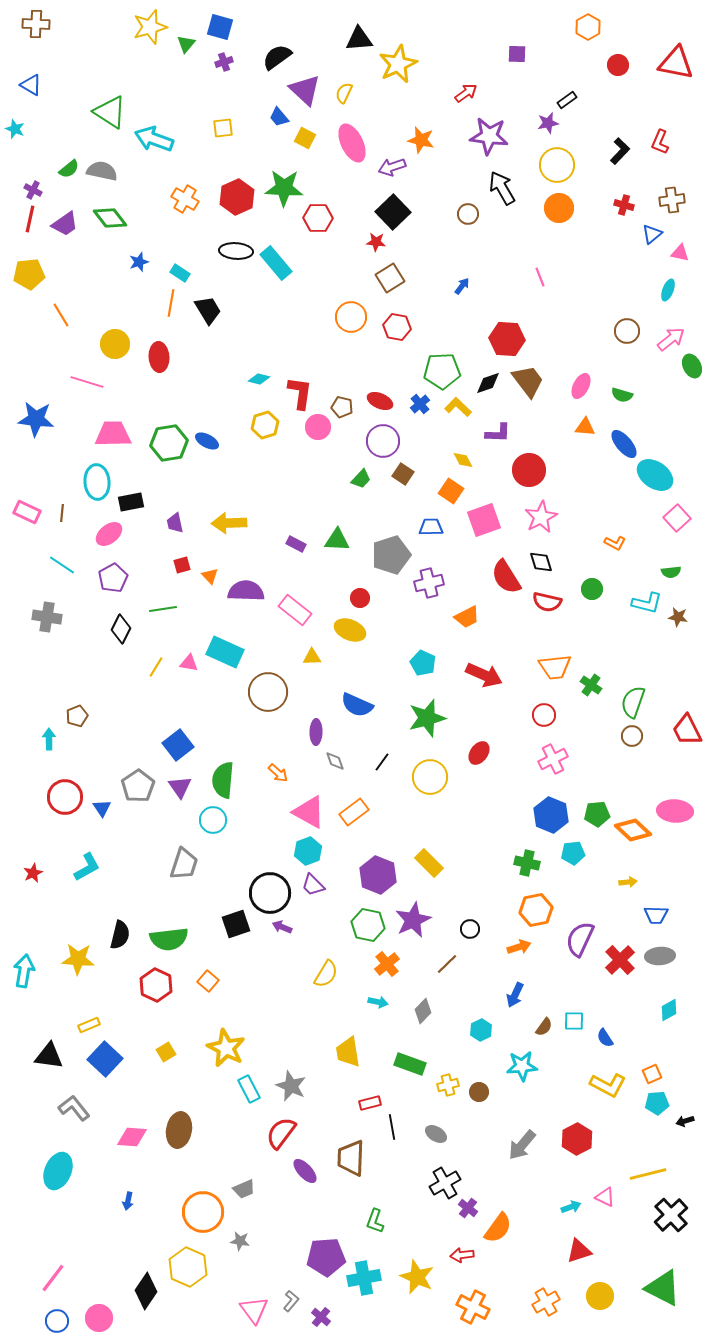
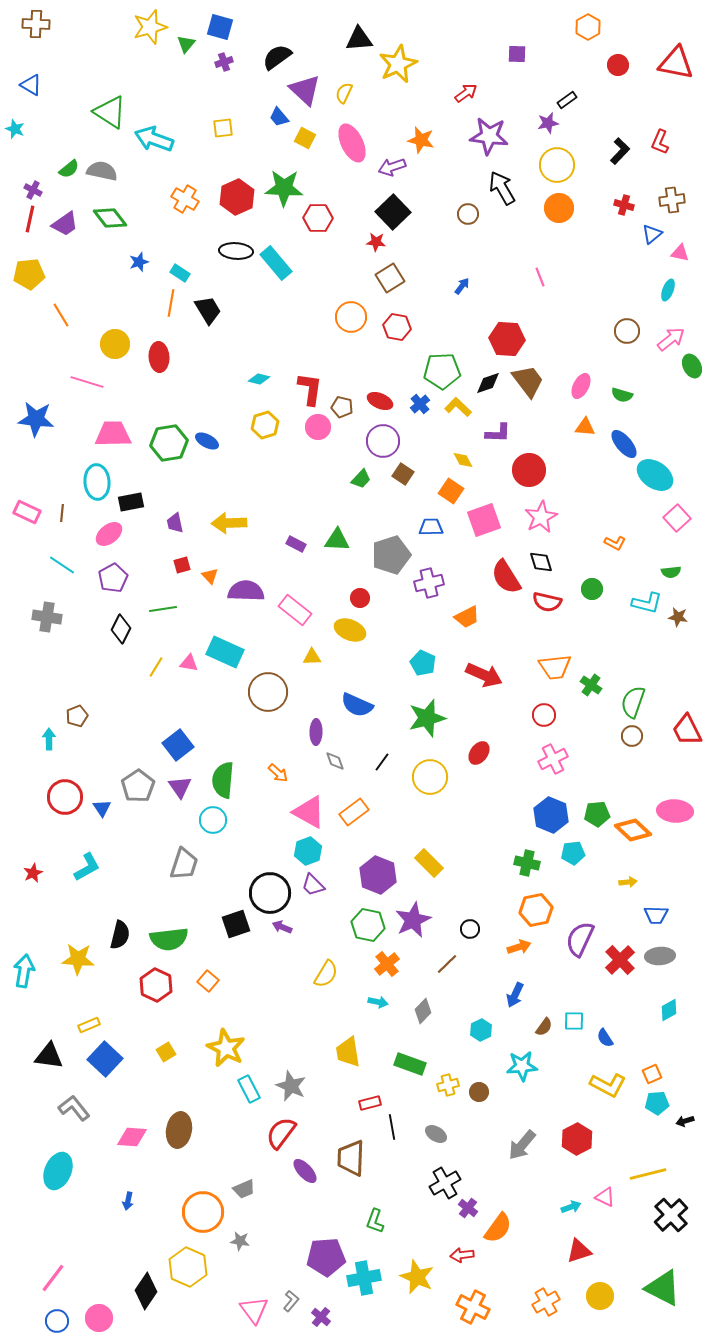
red L-shape at (300, 393): moved 10 px right, 4 px up
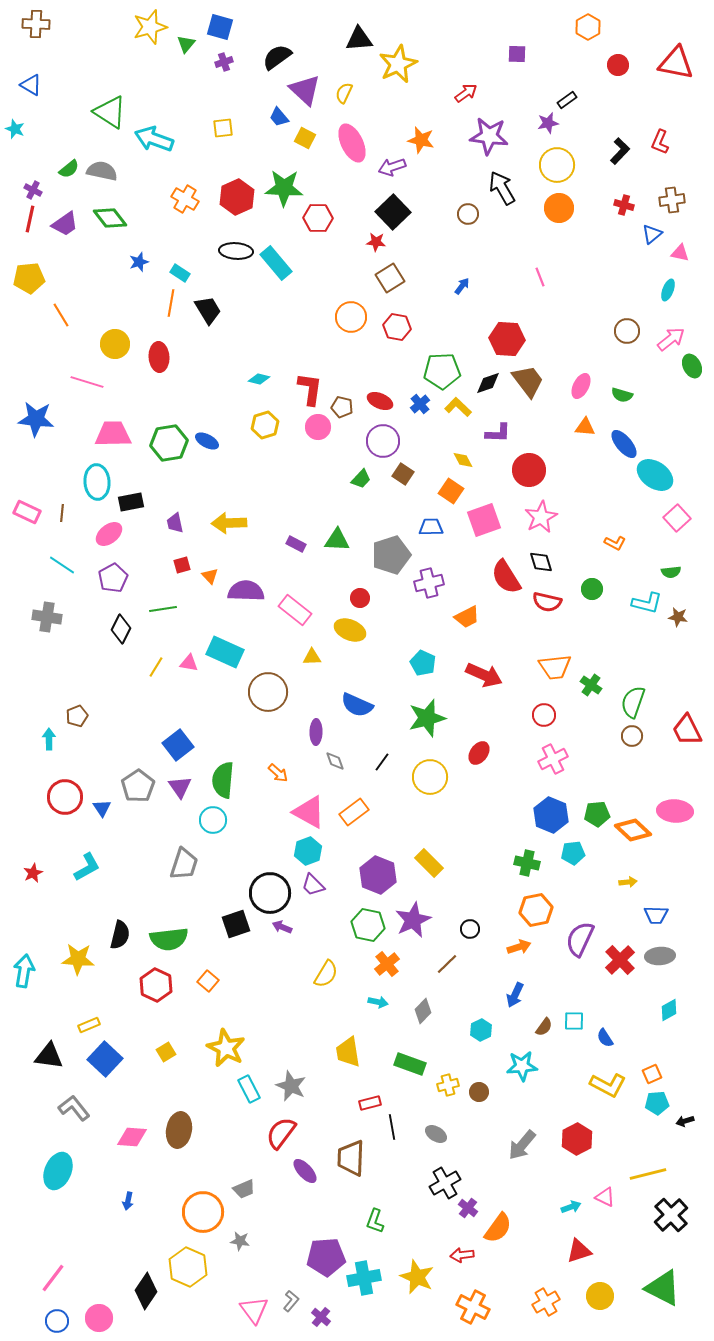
yellow pentagon at (29, 274): moved 4 px down
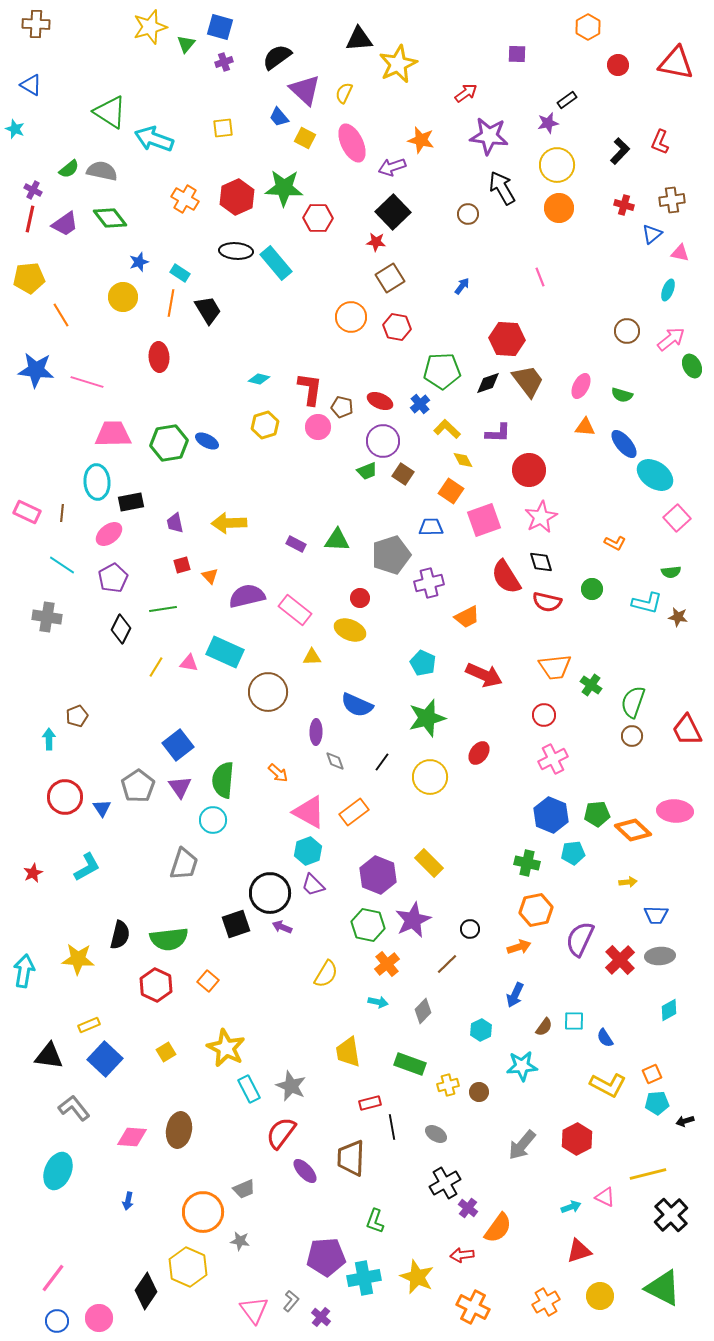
yellow circle at (115, 344): moved 8 px right, 47 px up
yellow L-shape at (458, 407): moved 11 px left, 22 px down
blue star at (36, 419): moved 49 px up
green trapezoid at (361, 479): moved 6 px right, 8 px up; rotated 25 degrees clockwise
purple semicircle at (246, 591): moved 1 px right, 5 px down; rotated 15 degrees counterclockwise
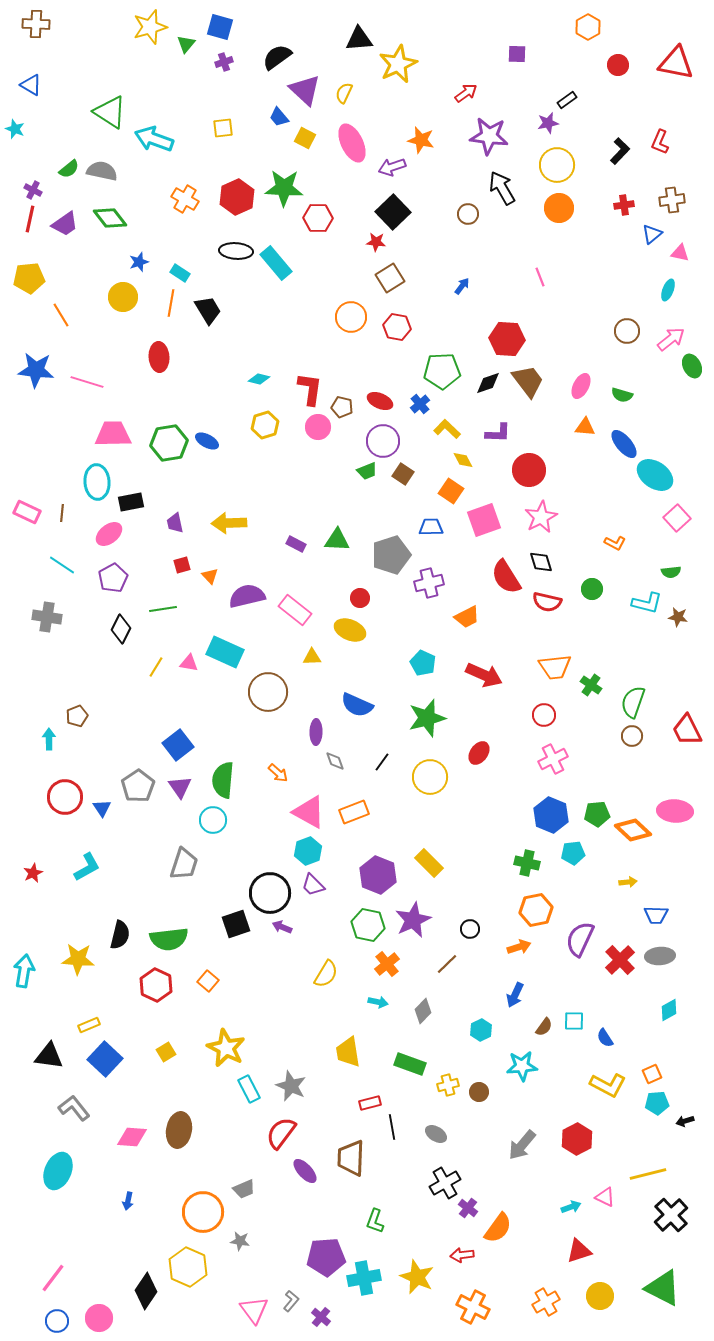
red cross at (624, 205): rotated 24 degrees counterclockwise
orange rectangle at (354, 812): rotated 16 degrees clockwise
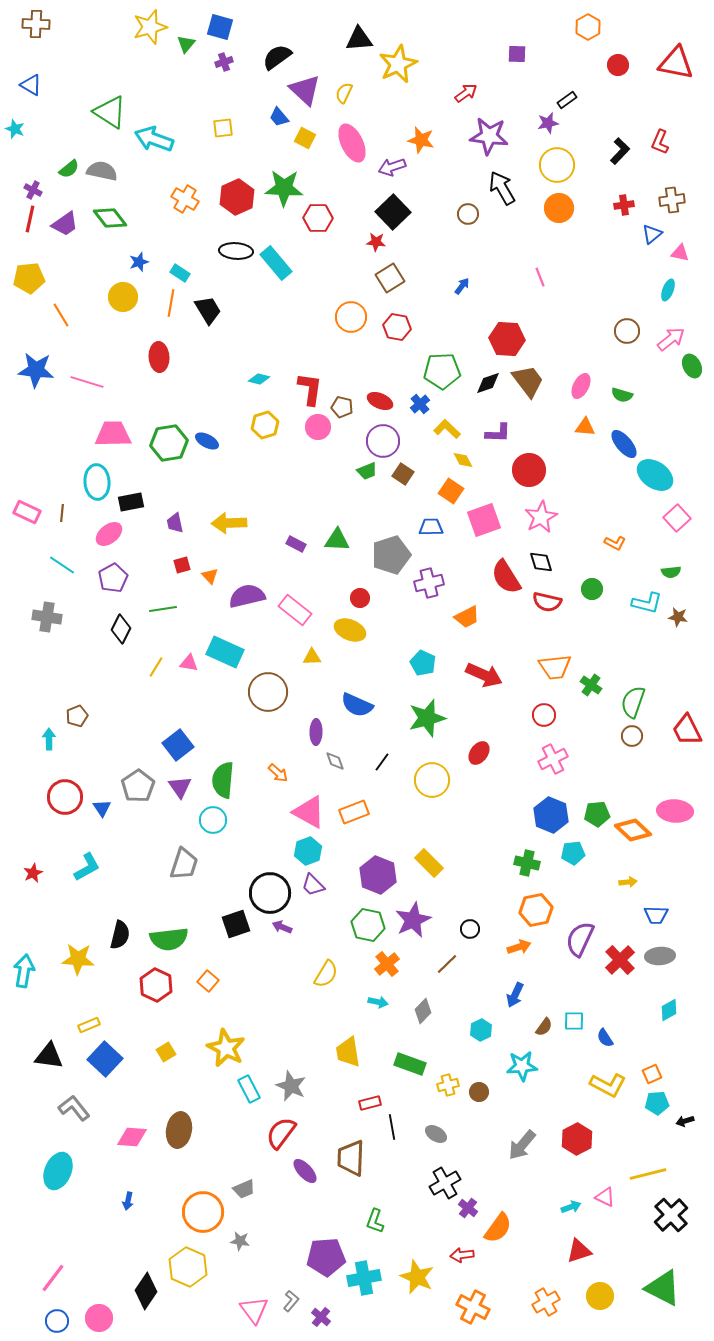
yellow circle at (430, 777): moved 2 px right, 3 px down
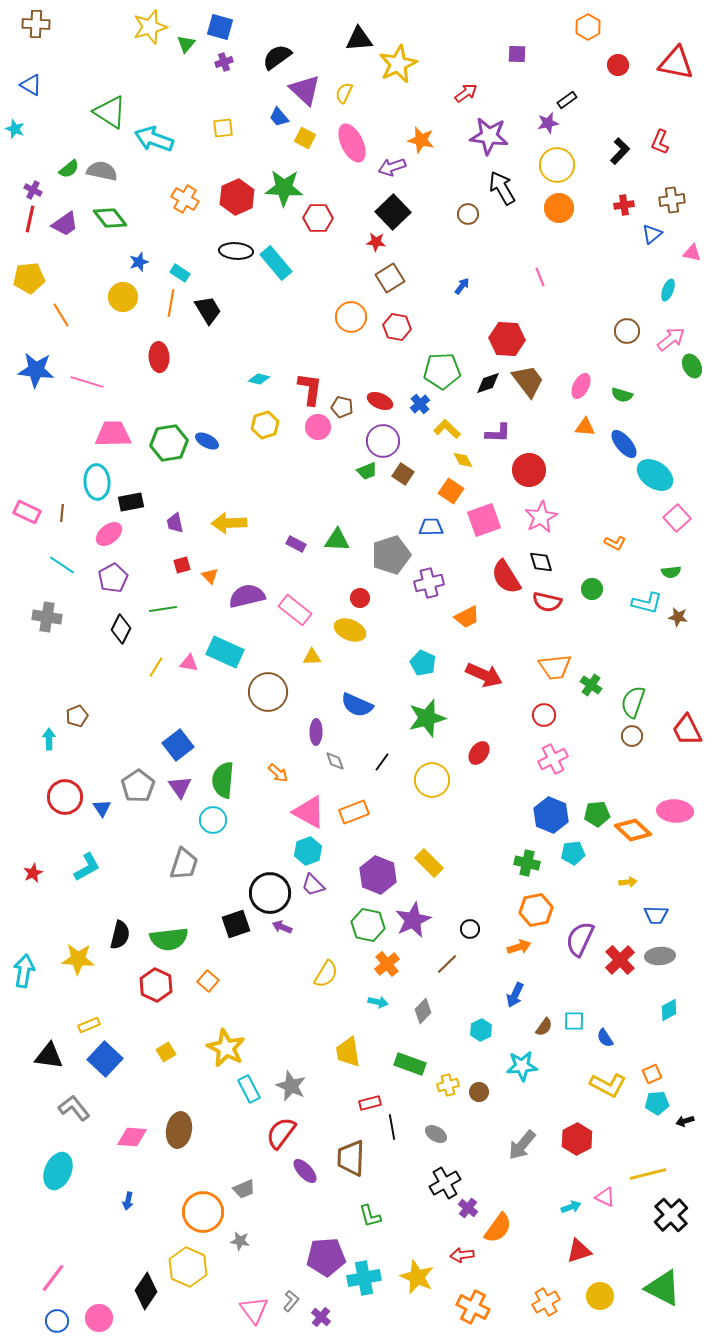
pink triangle at (680, 253): moved 12 px right
green L-shape at (375, 1221): moved 5 px left, 5 px up; rotated 35 degrees counterclockwise
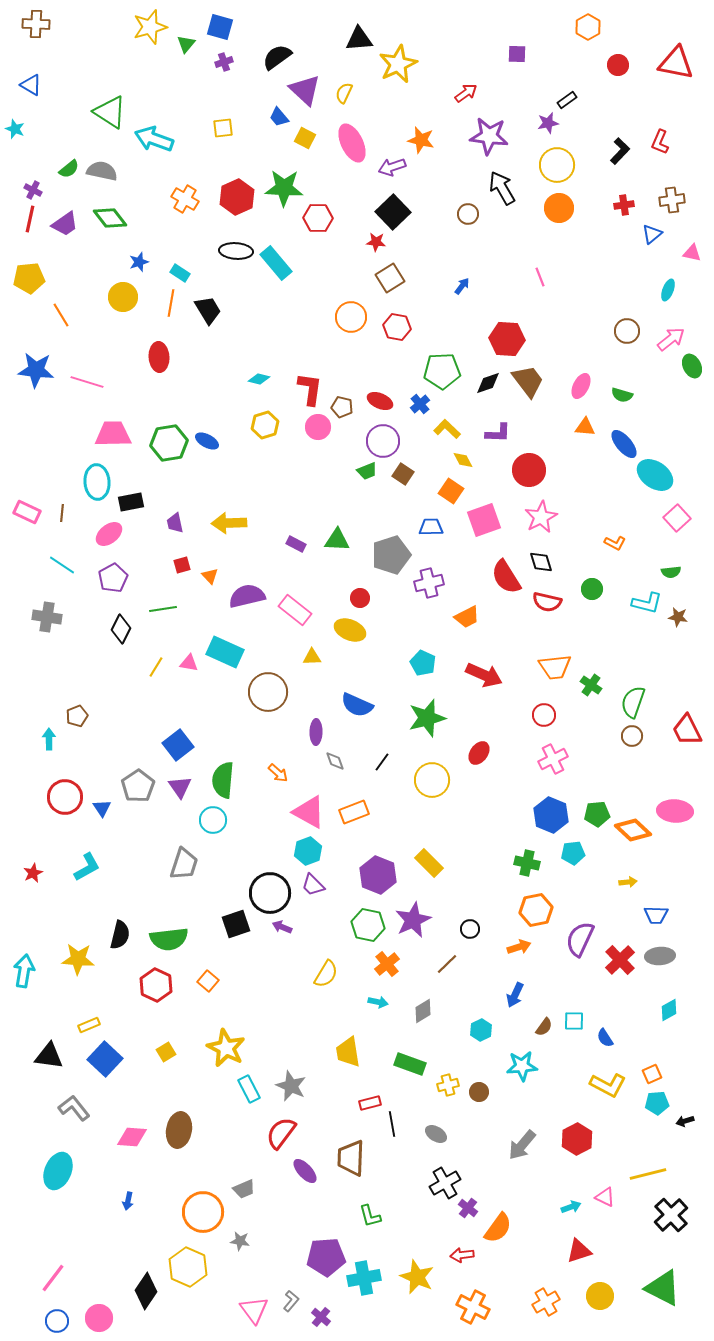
gray diamond at (423, 1011): rotated 15 degrees clockwise
black line at (392, 1127): moved 3 px up
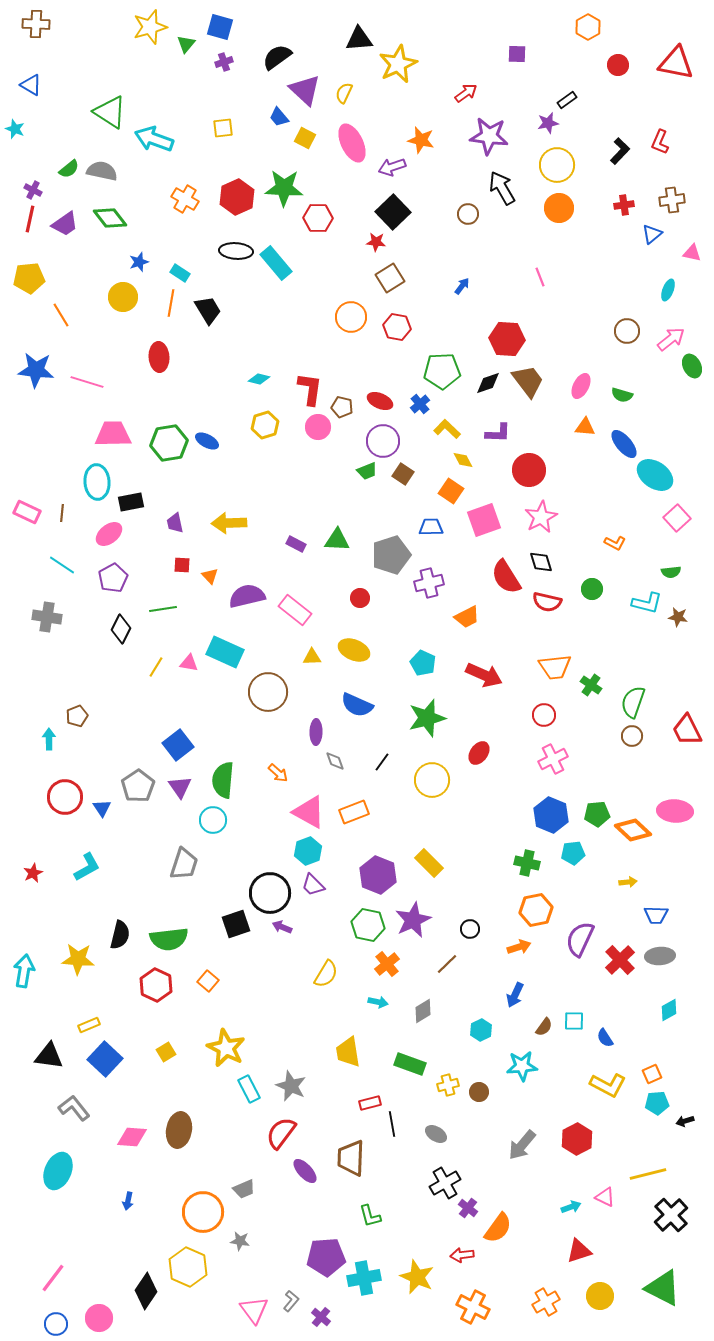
red square at (182, 565): rotated 18 degrees clockwise
yellow ellipse at (350, 630): moved 4 px right, 20 px down
blue circle at (57, 1321): moved 1 px left, 3 px down
